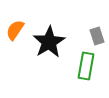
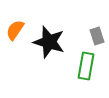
black star: rotated 24 degrees counterclockwise
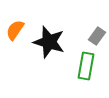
gray rectangle: rotated 54 degrees clockwise
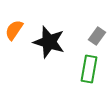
orange semicircle: moved 1 px left
green rectangle: moved 3 px right, 3 px down
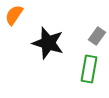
orange semicircle: moved 15 px up
black star: moved 1 px left, 1 px down
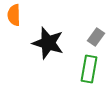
orange semicircle: rotated 35 degrees counterclockwise
gray rectangle: moved 1 px left, 1 px down
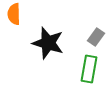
orange semicircle: moved 1 px up
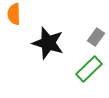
green rectangle: rotated 36 degrees clockwise
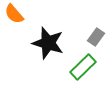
orange semicircle: rotated 40 degrees counterclockwise
green rectangle: moved 6 px left, 2 px up
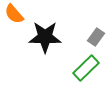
black star: moved 3 px left, 6 px up; rotated 16 degrees counterclockwise
green rectangle: moved 3 px right, 1 px down
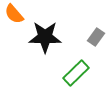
green rectangle: moved 10 px left, 5 px down
